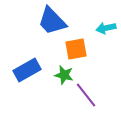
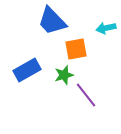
green star: rotated 30 degrees counterclockwise
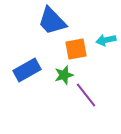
cyan arrow: moved 12 px down
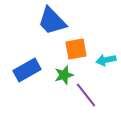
cyan arrow: moved 20 px down
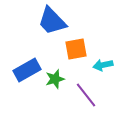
cyan arrow: moved 3 px left, 5 px down
green star: moved 9 px left, 4 px down
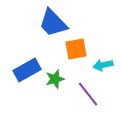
blue trapezoid: moved 1 px right, 2 px down
purple line: moved 2 px right, 1 px up
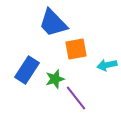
cyan arrow: moved 4 px right
blue rectangle: rotated 28 degrees counterclockwise
purple line: moved 12 px left, 4 px down
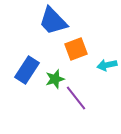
blue trapezoid: moved 2 px up
orange square: rotated 10 degrees counterclockwise
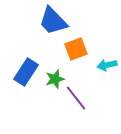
blue rectangle: moved 1 px left, 2 px down
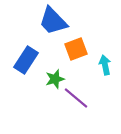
cyan arrow: moved 2 px left; rotated 90 degrees clockwise
blue rectangle: moved 12 px up
purple line: rotated 12 degrees counterclockwise
